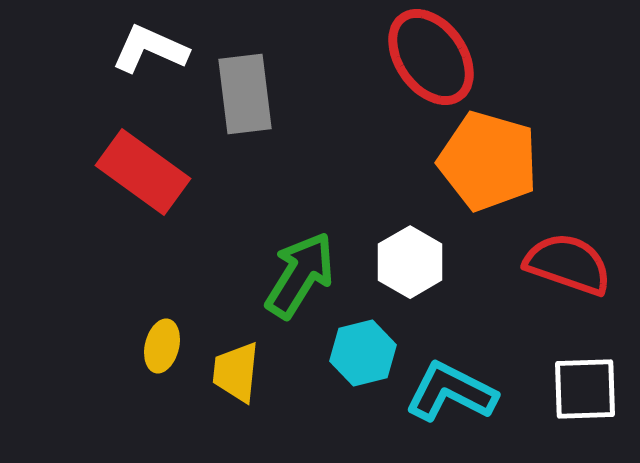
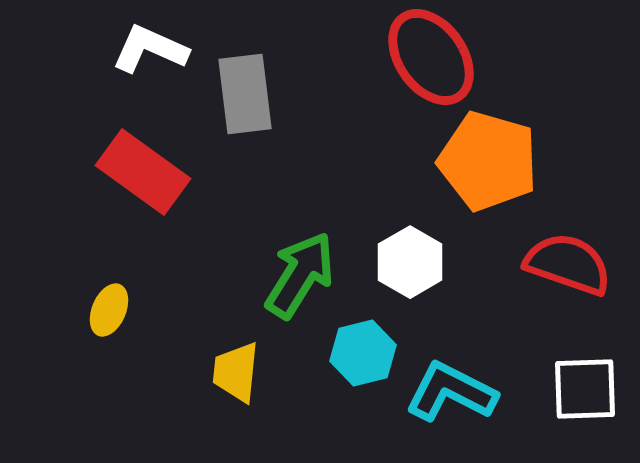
yellow ellipse: moved 53 px left, 36 px up; rotated 9 degrees clockwise
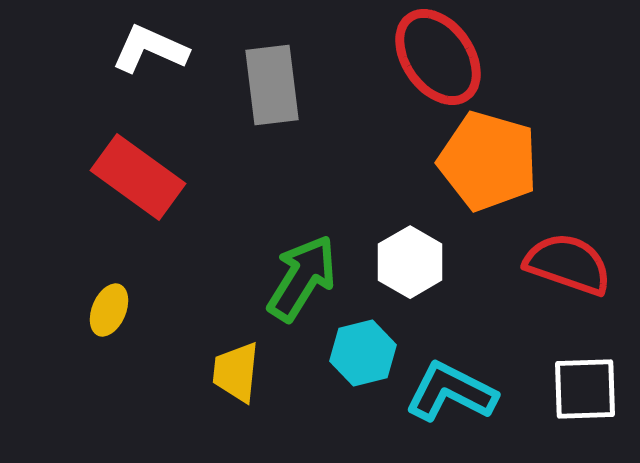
red ellipse: moved 7 px right
gray rectangle: moved 27 px right, 9 px up
red rectangle: moved 5 px left, 5 px down
green arrow: moved 2 px right, 3 px down
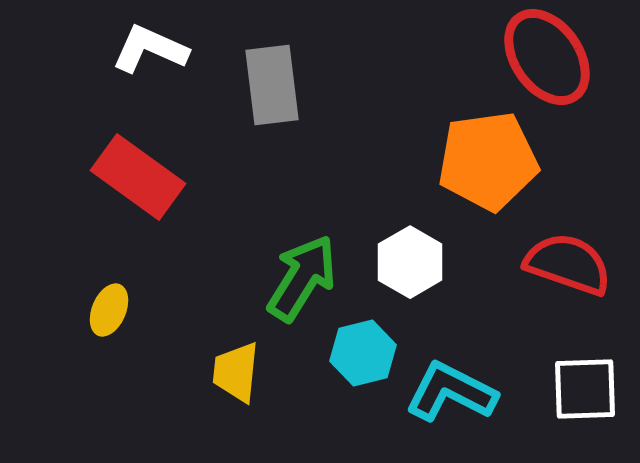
red ellipse: moved 109 px right
orange pentagon: rotated 24 degrees counterclockwise
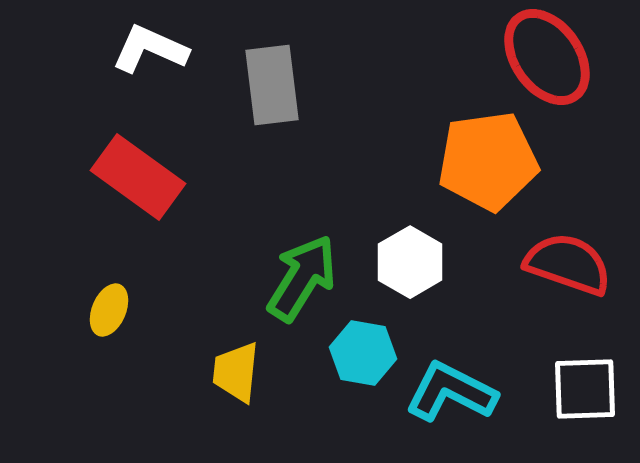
cyan hexagon: rotated 24 degrees clockwise
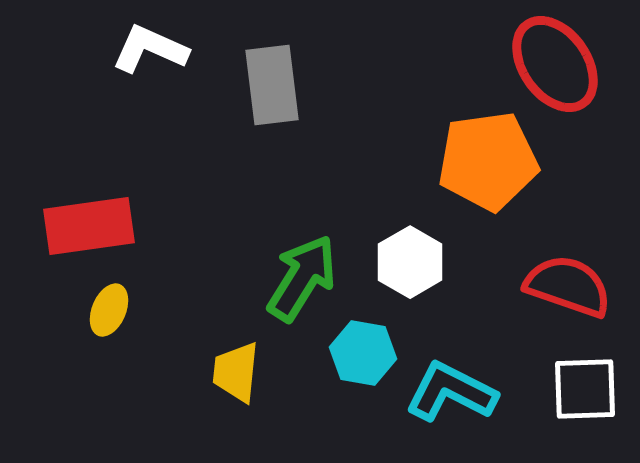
red ellipse: moved 8 px right, 7 px down
red rectangle: moved 49 px left, 49 px down; rotated 44 degrees counterclockwise
red semicircle: moved 22 px down
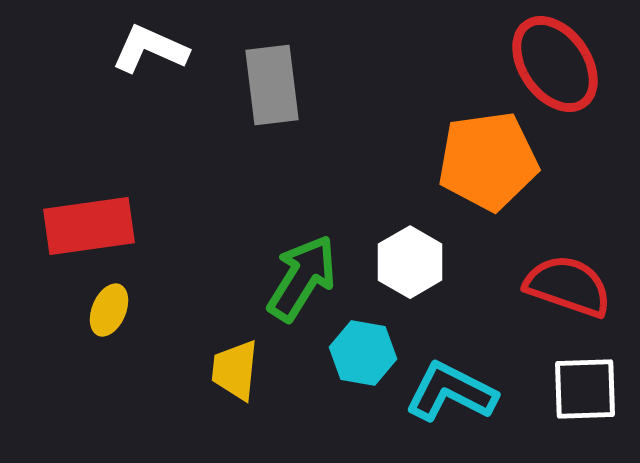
yellow trapezoid: moved 1 px left, 2 px up
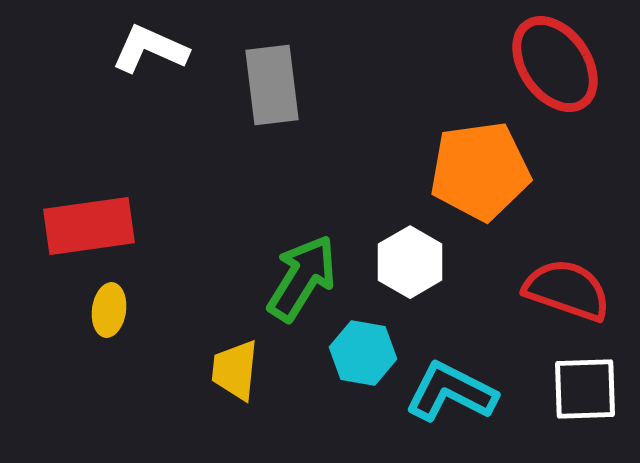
orange pentagon: moved 8 px left, 10 px down
red semicircle: moved 1 px left, 4 px down
yellow ellipse: rotated 15 degrees counterclockwise
